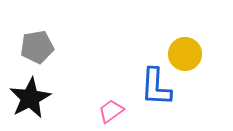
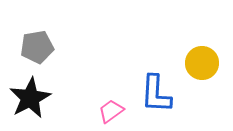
yellow circle: moved 17 px right, 9 px down
blue L-shape: moved 7 px down
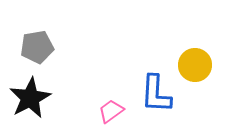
yellow circle: moved 7 px left, 2 px down
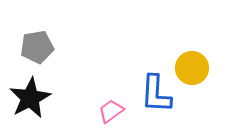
yellow circle: moved 3 px left, 3 px down
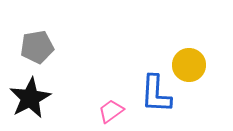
yellow circle: moved 3 px left, 3 px up
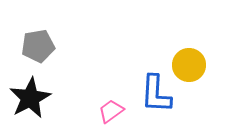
gray pentagon: moved 1 px right, 1 px up
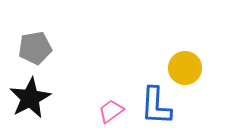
gray pentagon: moved 3 px left, 2 px down
yellow circle: moved 4 px left, 3 px down
blue L-shape: moved 12 px down
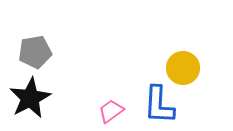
gray pentagon: moved 4 px down
yellow circle: moved 2 px left
blue L-shape: moved 3 px right, 1 px up
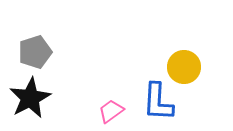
gray pentagon: rotated 8 degrees counterclockwise
yellow circle: moved 1 px right, 1 px up
blue L-shape: moved 1 px left, 3 px up
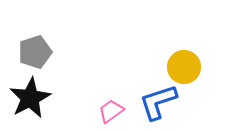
blue L-shape: rotated 69 degrees clockwise
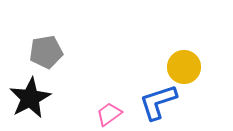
gray pentagon: moved 11 px right; rotated 8 degrees clockwise
pink trapezoid: moved 2 px left, 3 px down
